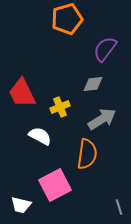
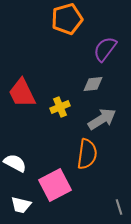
white semicircle: moved 25 px left, 27 px down
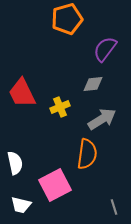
white semicircle: rotated 50 degrees clockwise
gray line: moved 5 px left
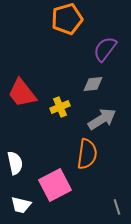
red trapezoid: rotated 12 degrees counterclockwise
gray line: moved 3 px right
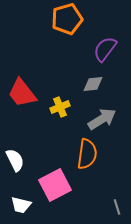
white semicircle: moved 3 px up; rotated 15 degrees counterclockwise
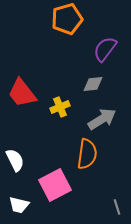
white trapezoid: moved 2 px left
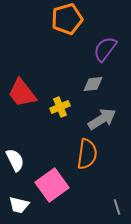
pink square: moved 3 px left; rotated 8 degrees counterclockwise
